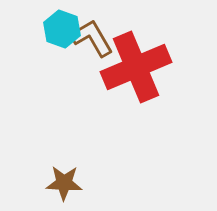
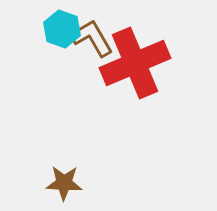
red cross: moved 1 px left, 4 px up
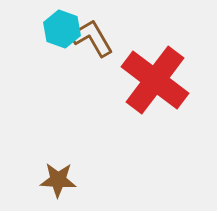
red cross: moved 20 px right, 17 px down; rotated 30 degrees counterclockwise
brown star: moved 6 px left, 3 px up
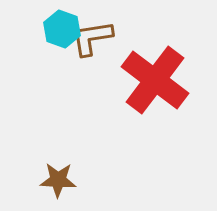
brown L-shape: rotated 69 degrees counterclockwise
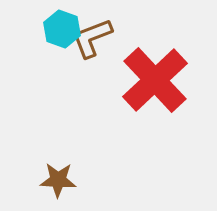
brown L-shape: rotated 12 degrees counterclockwise
red cross: rotated 10 degrees clockwise
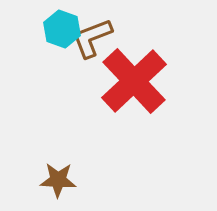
red cross: moved 21 px left, 1 px down
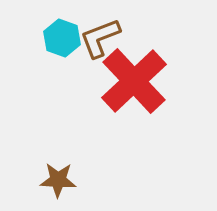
cyan hexagon: moved 9 px down
brown L-shape: moved 8 px right
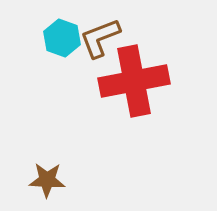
red cross: rotated 32 degrees clockwise
brown star: moved 11 px left
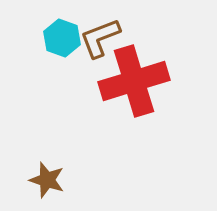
red cross: rotated 6 degrees counterclockwise
brown star: rotated 15 degrees clockwise
